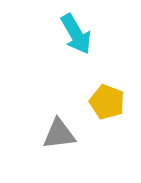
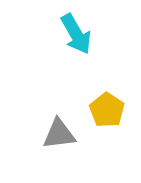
yellow pentagon: moved 8 px down; rotated 12 degrees clockwise
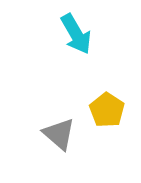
gray triangle: rotated 48 degrees clockwise
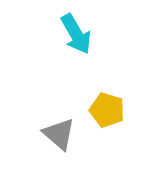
yellow pentagon: rotated 16 degrees counterclockwise
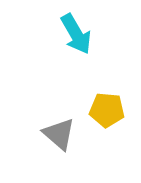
yellow pentagon: rotated 12 degrees counterclockwise
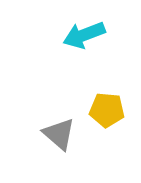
cyan arrow: moved 8 px right, 1 px down; rotated 99 degrees clockwise
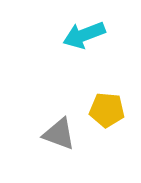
gray triangle: rotated 21 degrees counterclockwise
